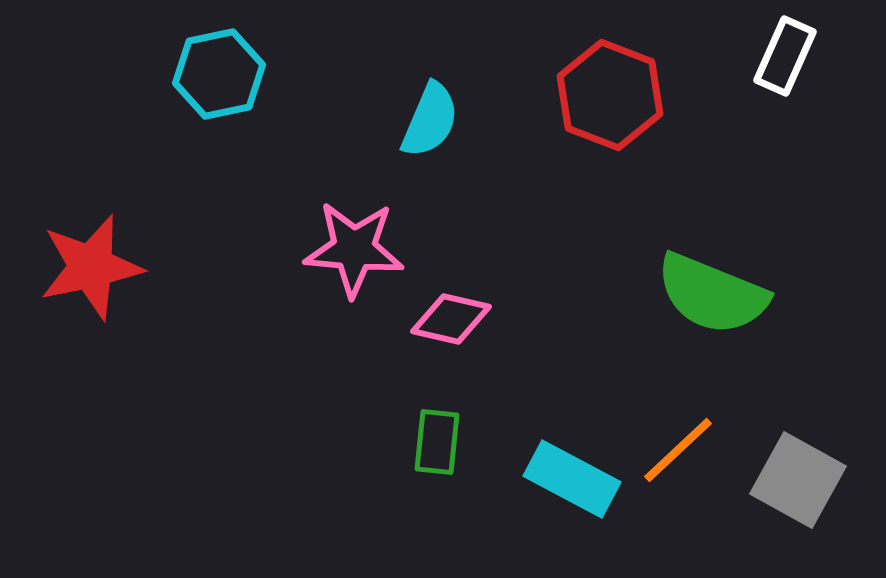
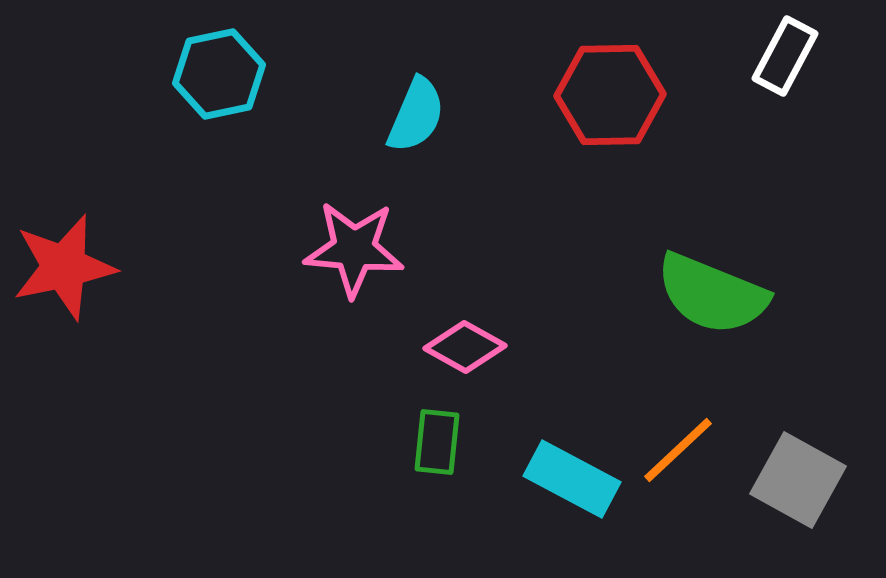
white rectangle: rotated 4 degrees clockwise
red hexagon: rotated 22 degrees counterclockwise
cyan semicircle: moved 14 px left, 5 px up
red star: moved 27 px left
pink diamond: moved 14 px right, 28 px down; rotated 16 degrees clockwise
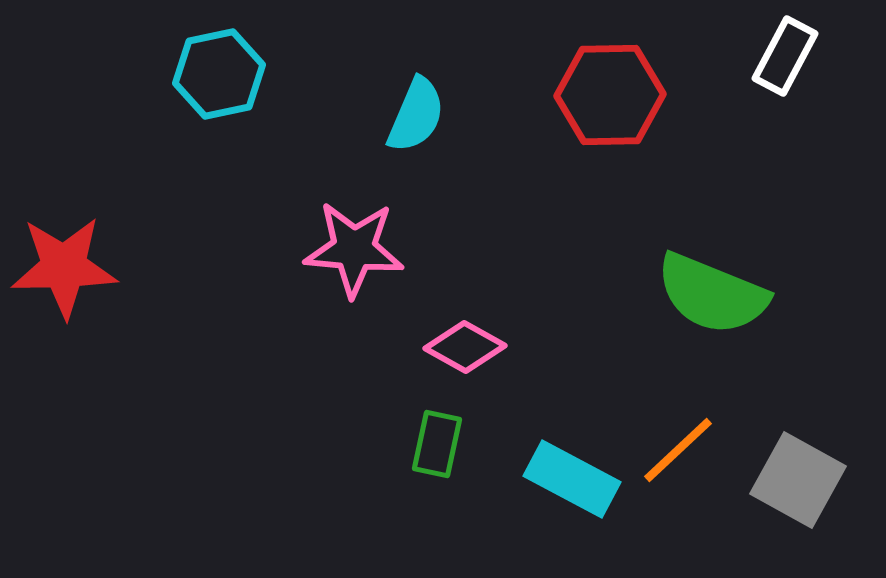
red star: rotated 11 degrees clockwise
green rectangle: moved 2 px down; rotated 6 degrees clockwise
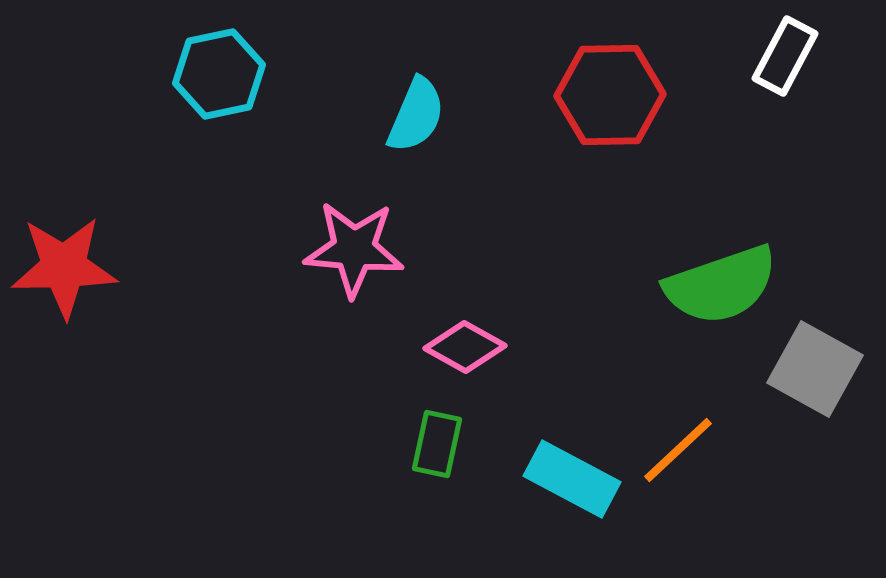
green semicircle: moved 9 px right, 9 px up; rotated 41 degrees counterclockwise
gray square: moved 17 px right, 111 px up
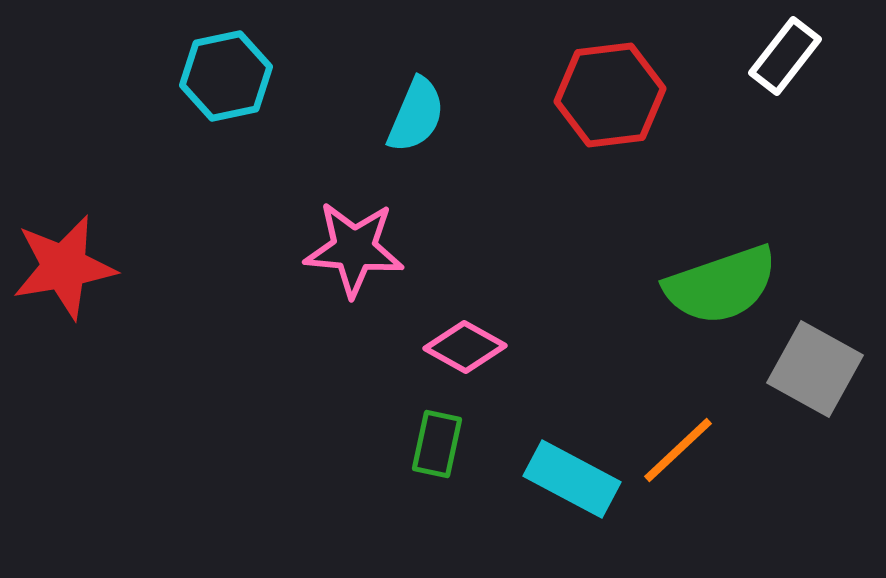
white rectangle: rotated 10 degrees clockwise
cyan hexagon: moved 7 px right, 2 px down
red hexagon: rotated 6 degrees counterclockwise
red star: rotated 9 degrees counterclockwise
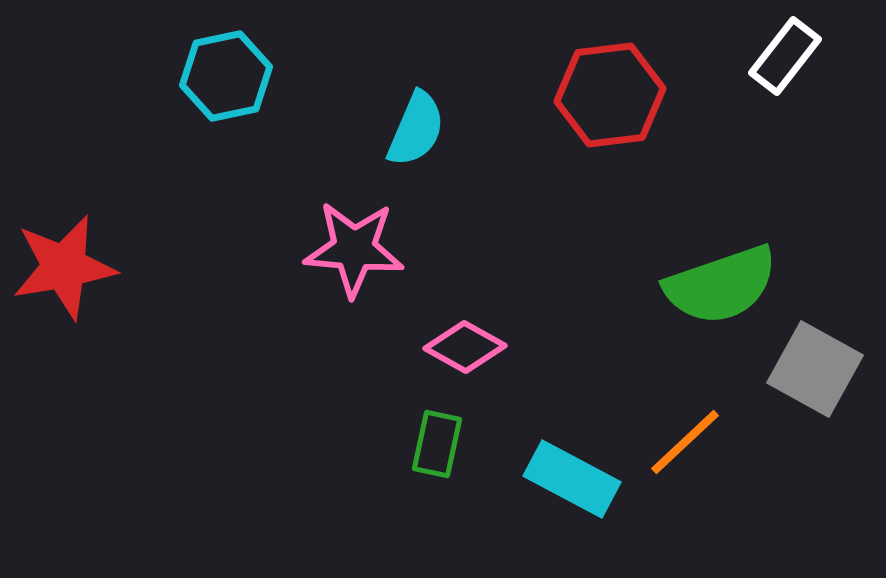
cyan semicircle: moved 14 px down
orange line: moved 7 px right, 8 px up
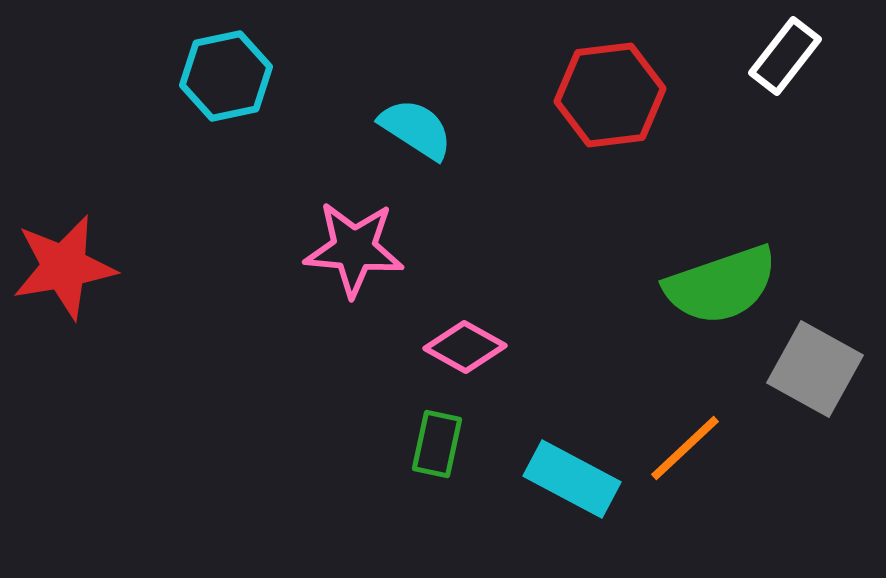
cyan semicircle: rotated 80 degrees counterclockwise
orange line: moved 6 px down
